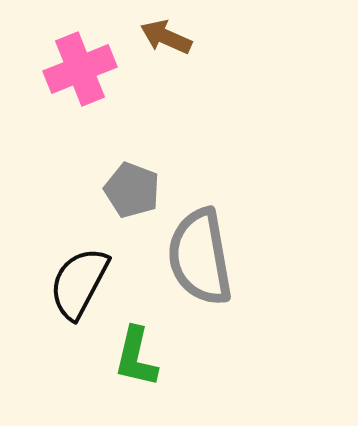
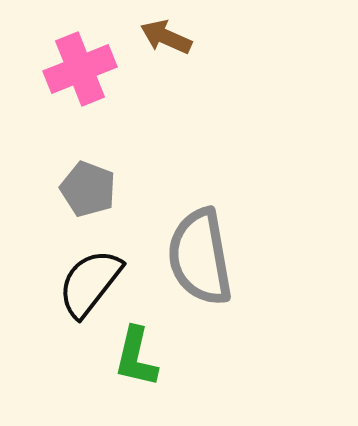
gray pentagon: moved 44 px left, 1 px up
black semicircle: moved 11 px right; rotated 10 degrees clockwise
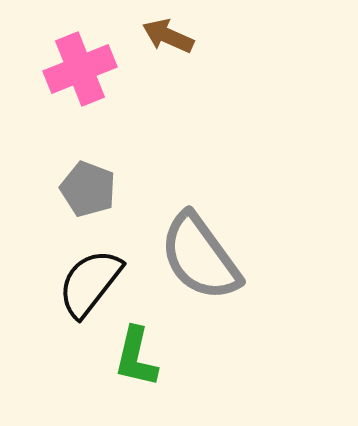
brown arrow: moved 2 px right, 1 px up
gray semicircle: rotated 26 degrees counterclockwise
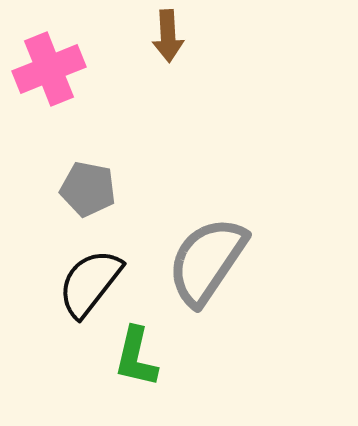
brown arrow: rotated 117 degrees counterclockwise
pink cross: moved 31 px left
gray pentagon: rotated 10 degrees counterclockwise
gray semicircle: moved 7 px right, 4 px down; rotated 70 degrees clockwise
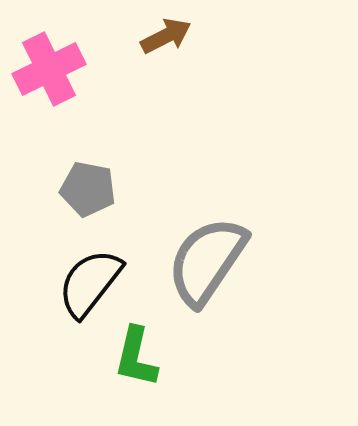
brown arrow: moved 2 px left; rotated 114 degrees counterclockwise
pink cross: rotated 4 degrees counterclockwise
